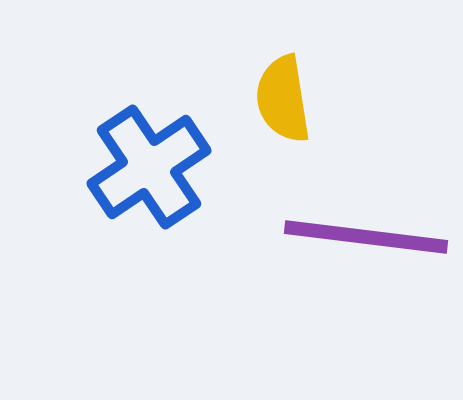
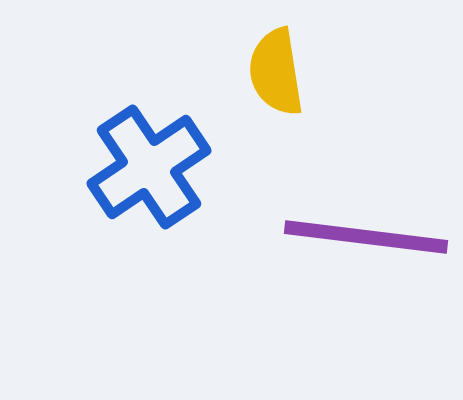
yellow semicircle: moved 7 px left, 27 px up
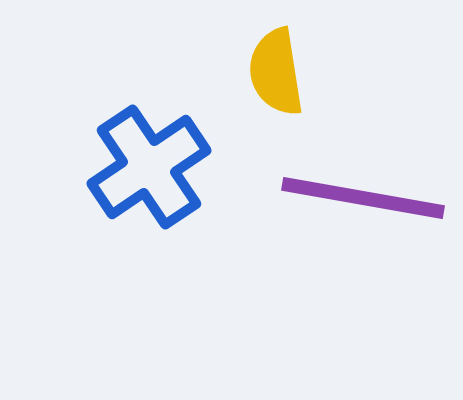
purple line: moved 3 px left, 39 px up; rotated 3 degrees clockwise
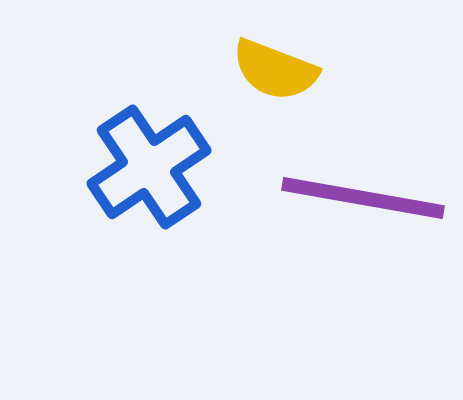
yellow semicircle: moved 1 px left, 2 px up; rotated 60 degrees counterclockwise
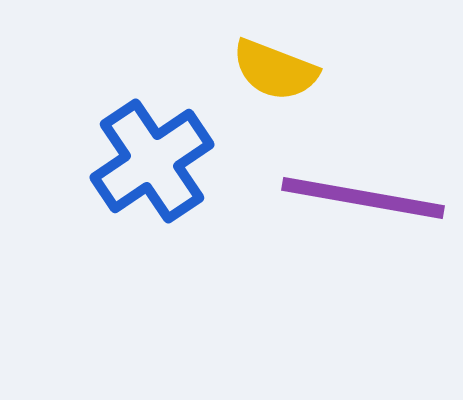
blue cross: moved 3 px right, 6 px up
